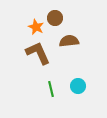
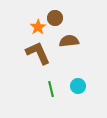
orange star: moved 2 px right; rotated 14 degrees clockwise
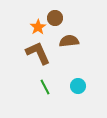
green line: moved 6 px left, 2 px up; rotated 14 degrees counterclockwise
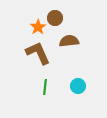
green line: rotated 35 degrees clockwise
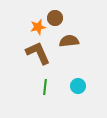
orange star: rotated 21 degrees clockwise
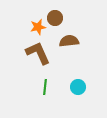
cyan circle: moved 1 px down
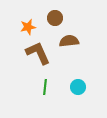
orange star: moved 10 px left
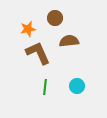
orange star: moved 2 px down
cyan circle: moved 1 px left, 1 px up
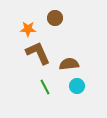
orange star: rotated 14 degrees clockwise
brown semicircle: moved 23 px down
green line: rotated 35 degrees counterclockwise
